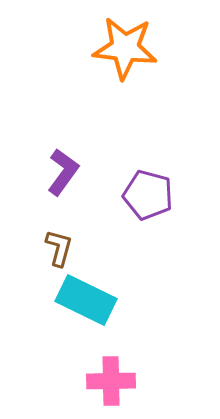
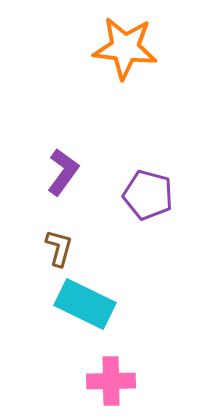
cyan rectangle: moved 1 px left, 4 px down
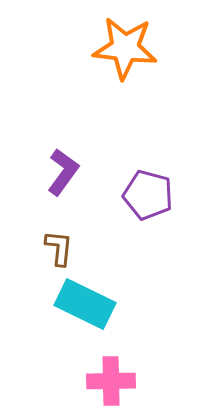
brown L-shape: rotated 9 degrees counterclockwise
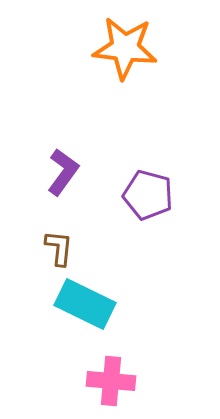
pink cross: rotated 6 degrees clockwise
